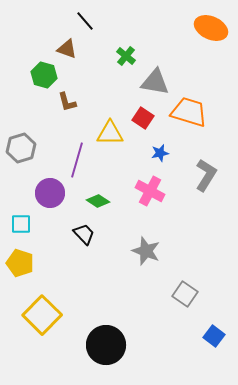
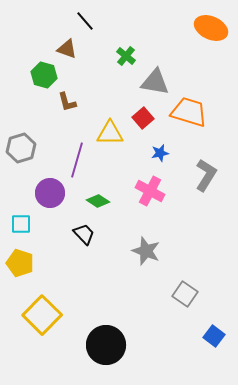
red square: rotated 15 degrees clockwise
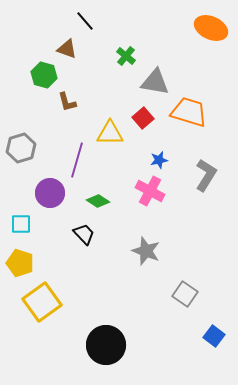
blue star: moved 1 px left, 7 px down
yellow square: moved 13 px up; rotated 9 degrees clockwise
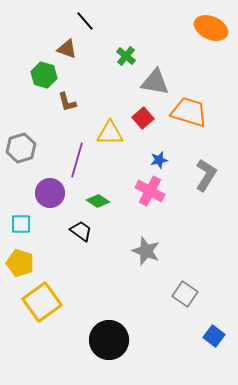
black trapezoid: moved 3 px left, 3 px up; rotated 10 degrees counterclockwise
black circle: moved 3 px right, 5 px up
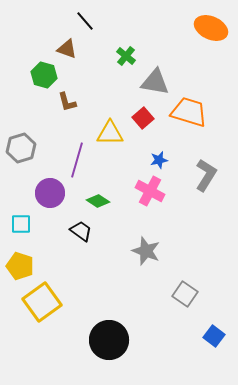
yellow pentagon: moved 3 px down
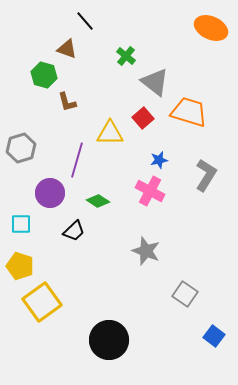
gray triangle: rotated 28 degrees clockwise
black trapezoid: moved 7 px left; rotated 100 degrees clockwise
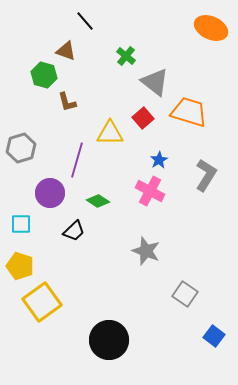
brown triangle: moved 1 px left, 2 px down
blue star: rotated 18 degrees counterclockwise
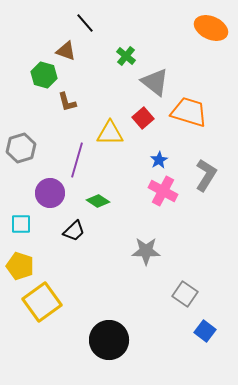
black line: moved 2 px down
pink cross: moved 13 px right
gray star: rotated 20 degrees counterclockwise
blue square: moved 9 px left, 5 px up
